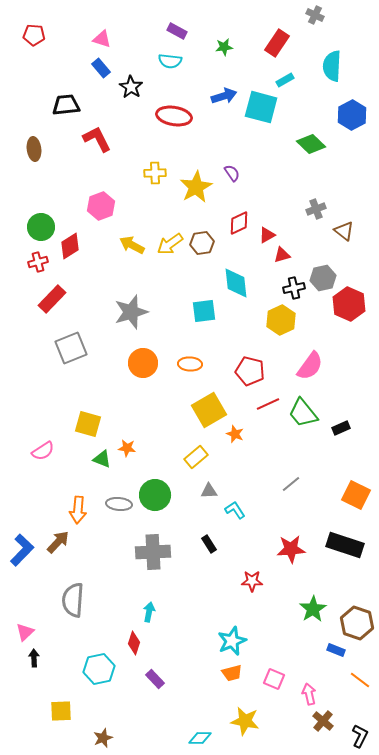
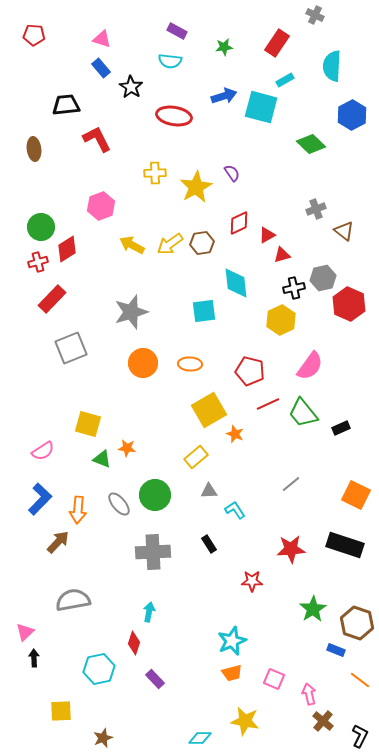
red diamond at (70, 246): moved 3 px left, 3 px down
gray ellipse at (119, 504): rotated 45 degrees clockwise
blue L-shape at (22, 550): moved 18 px right, 51 px up
gray semicircle at (73, 600): rotated 76 degrees clockwise
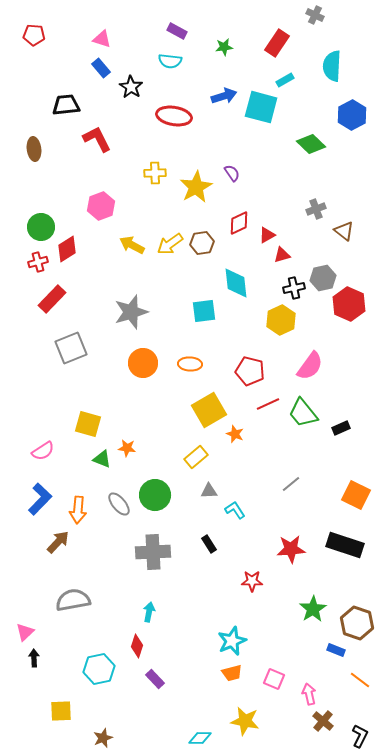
red diamond at (134, 643): moved 3 px right, 3 px down
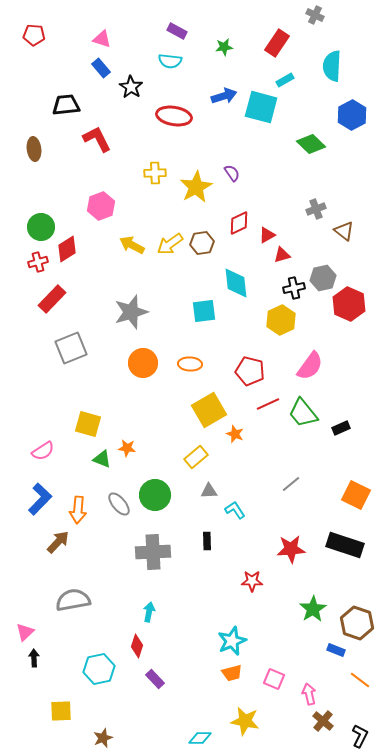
black rectangle at (209, 544): moved 2 px left, 3 px up; rotated 30 degrees clockwise
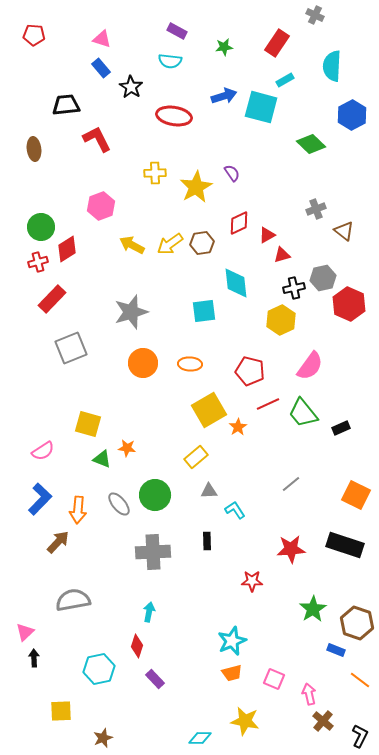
orange star at (235, 434): moved 3 px right, 7 px up; rotated 18 degrees clockwise
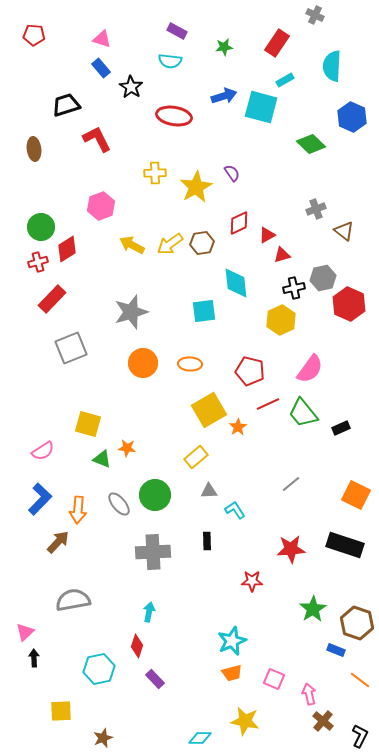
black trapezoid at (66, 105): rotated 12 degrees counterclockwise
blue hexagon at (352, 115): moved 2 px down; rotated 8 degrees counterclockwise
pink semicircle at (310, 366): moved 3 px down
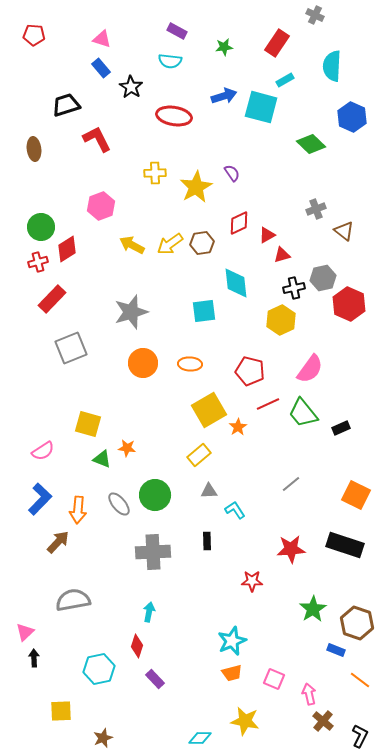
yellow rectangle at (196, 457): moved 3 px right, 2 px up
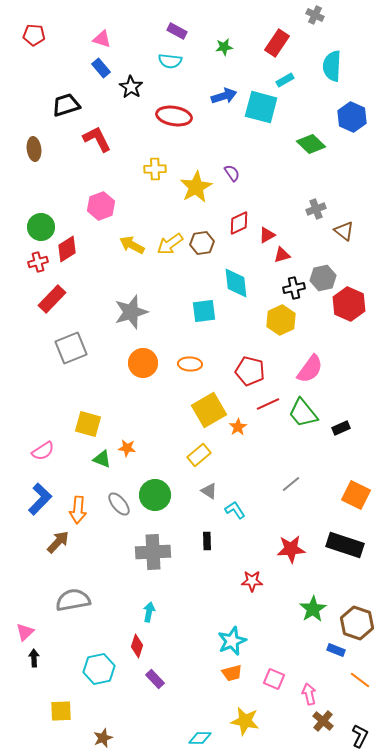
yellow cross at (155, 173): moved 4 px up
gray triangle at (209, 491): rotated 36 degrees clockwise
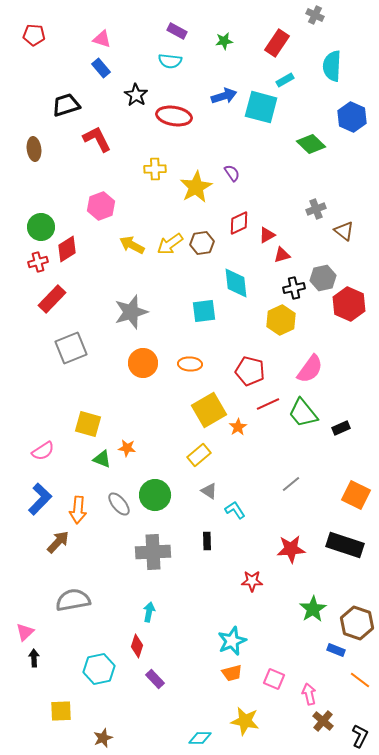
green star at (224, 47): moved 6 px up
black star at (131, 87): moved 5 px right, 8 px down
